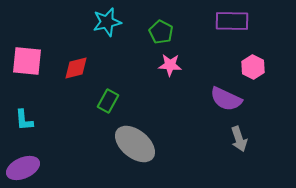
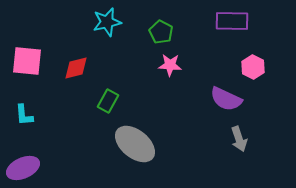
cyan L-shape: moved 5 px up
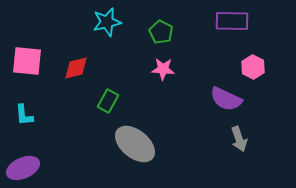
pink star: moved 7 px left, 4 px down
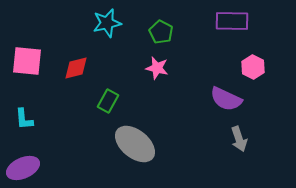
cyan star: moved 1 px down
pink star: moved 6 px left, 1 px up; rotated 10 degrees clockwise
cyan L-shape: moved 4 px down
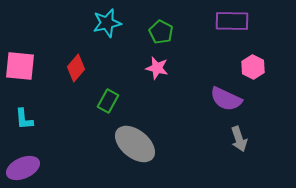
pink square: moved 7 px left, 5 px down
red diamond: rotated 36 degrees counterclockwise
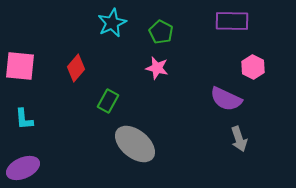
cyan star: moved 5 px right; rotated 12 degrees counterclockwise
